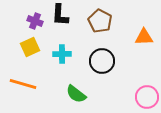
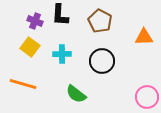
yellow square: rotated 30 degrees counterclockwise
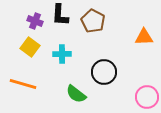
brown pentagon: moved 7 px left
black circle: moved 2 px right, 11 px down
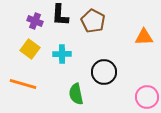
yellow square: moved 2 px down
green semicircle: rotated 40 degrees clockwise
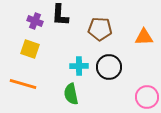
brown pentagon: moved 7 px right, 8 px down; rotated 25 degrees counterclockwise
yellow square: rotated 18 degrees counterclockwise
cyan cross: moved 17 px right, 12 px down
black circle: moved 5 px right, 5 px up
green semicircle: moved 5 px left
